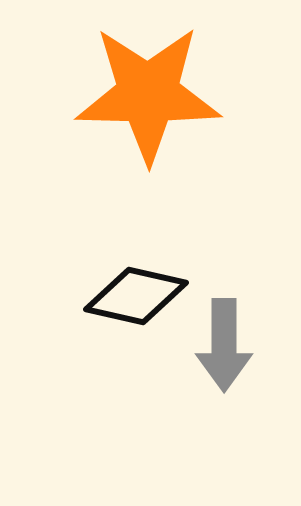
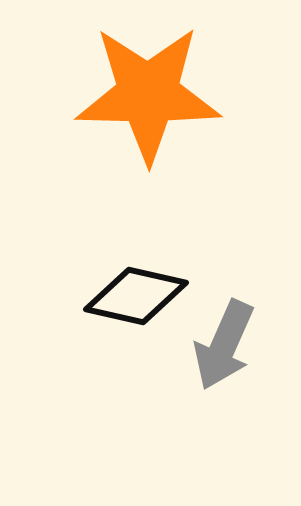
gray arrow: rotated 24 degrees clockwise
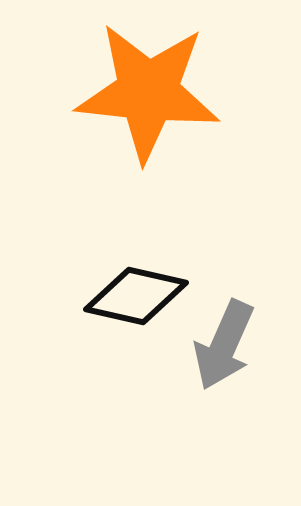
orange star: moved 2 px up; rotated 5 degrees clockwise
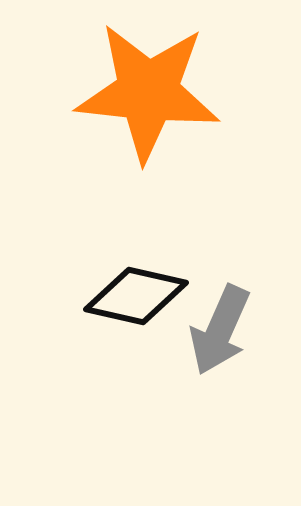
gray arrow: moved 4 px left, 15 px up
